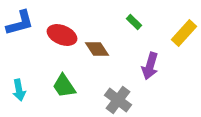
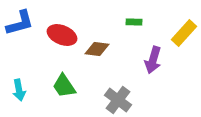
green rectangle: rotated 42 degrees counterclockwise
brown diamond: rotated 50 degrees counterclockwise
purple arrow: moved 3 px right, 6 px up
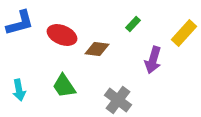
green rectangle: moved 1 px left, 2 px down; rotated 49 degrees counterclockwise
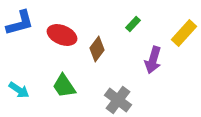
brown diamond: rotated 60 degrees counterclockwise
cyan arrow: rotated 45 degrees counterclockwise
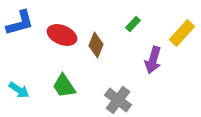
yellow rectangle: moved 2 px left
brown diamond: moved 1 px left, 4 px up; rotated 15 degrees counterclockwise
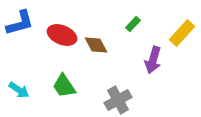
brown diamond: rotated 50 degrees counterclockwise
gray cross: rotated 24 degrees clockwise
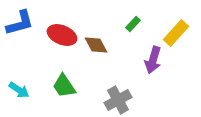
yellow rectangle: moved 6 px left
